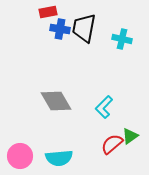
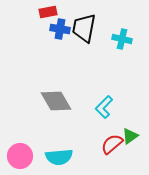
cyan semicircle: moved 1 px up
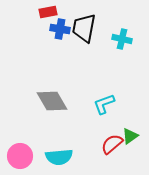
gray diamond: moved 4 px left
cyan L-shape: moved 3 px up; rotated 25 degrees clockwise
